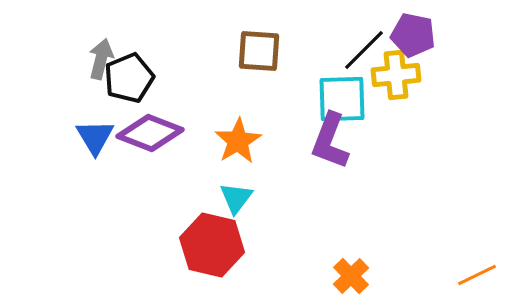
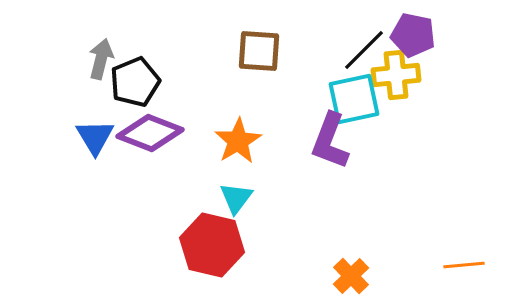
black pentagon: moved 6 px right, 4 px down
cyan square: moved 12 px right; rotated 10 degrees counterclockwise
orange line: moved 13 px left, 10 px up; rotated 21 degrees clockwise
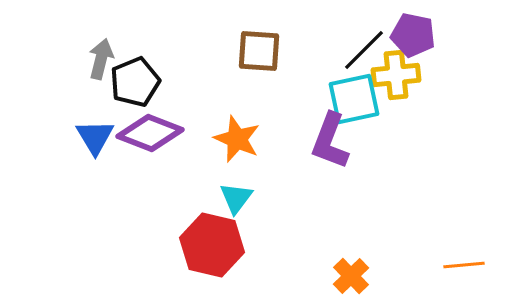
orange star: moved 1 px left, 2 px up; rotated 18 degrees counterclockwise
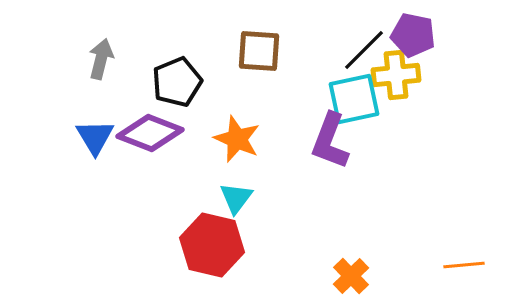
black pentagon: moved 42 px right
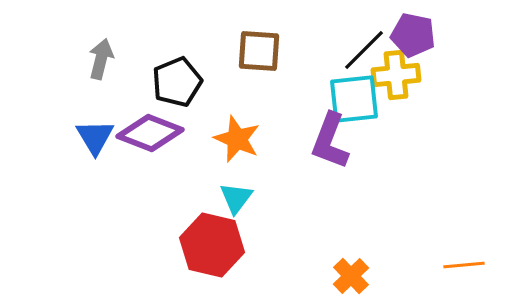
cyan square: rotated 6 degrees clockwise
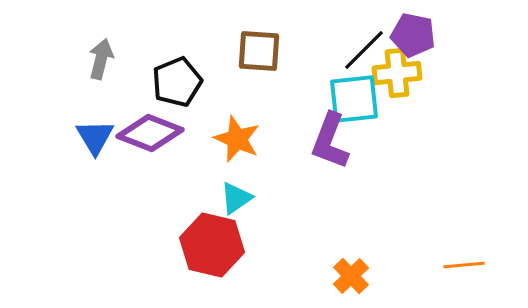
yellow cross: moved 1 px right, 2 px up
cyan triangle: rotated 18 degrees clockwise
